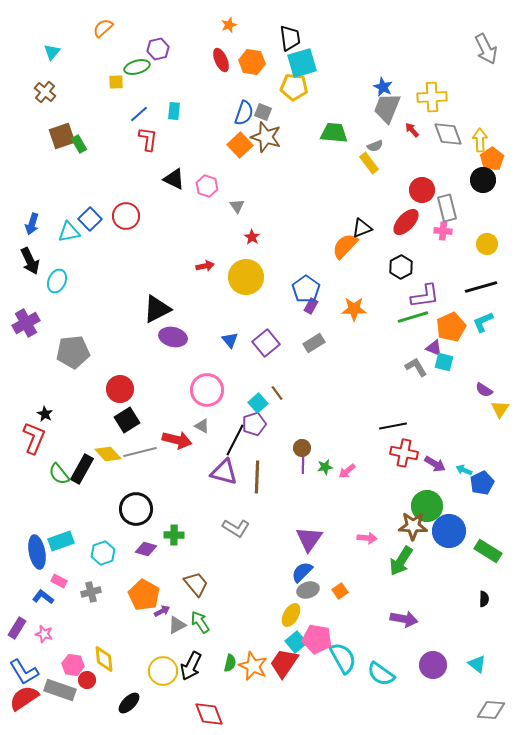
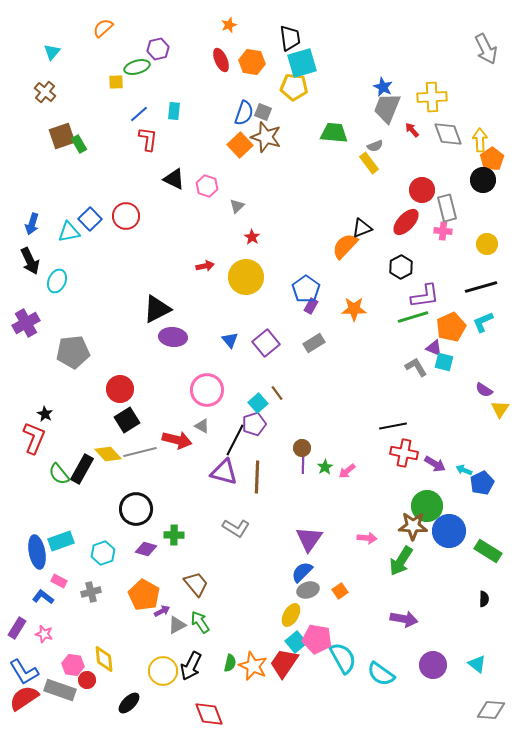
gray triangle at (237, 206): rotated 21 degrees clockwise
purple ellipse at (173, 337): rotated 8 degrees counterclockwise
green star at (325, 467): rotated 21 degrees counterclockwise
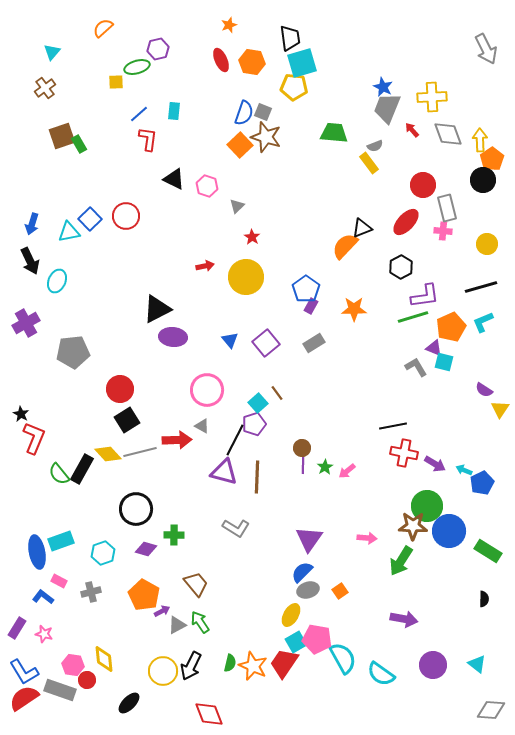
brown cross at (45, 92): moved 4 px up; rotated 15 degrees clockwise
red circle at (422, 190): moved 1 px right, 5 px up
black star at (45, 414): moved 24 px left
red arrow at (177, 440): rotated 16 degrees counterclockwise
cyan square at (296, 642): rotated 10 degrees clockwise
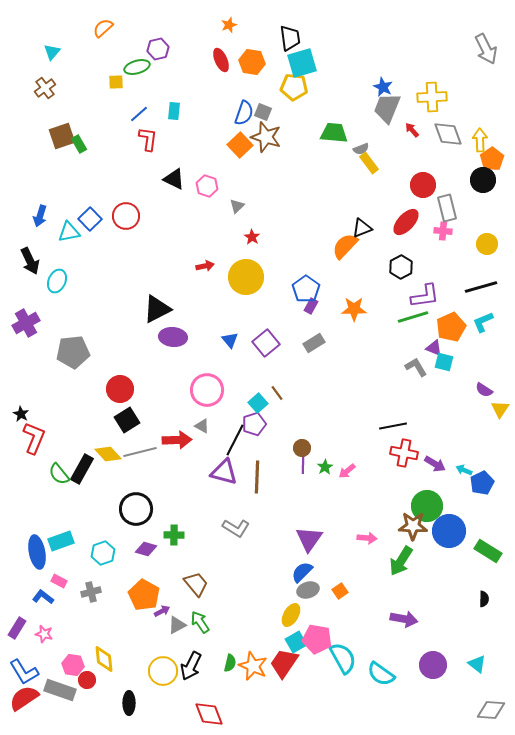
gray semicircle at (375, 146): moved 14 px left, 3 px down
blue arrow at (32, 224): moved 8 px right, 8 px up
black ellipse at (129, 703): rotated 45 degrees counterclockwise
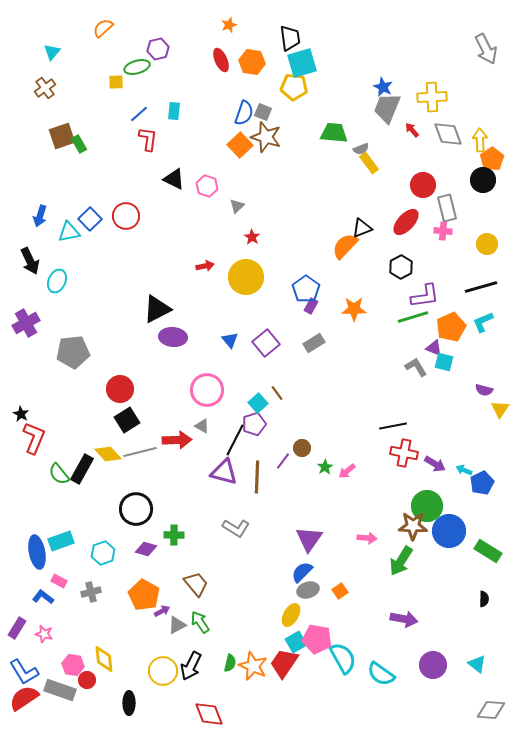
purple semicircle at (484, 390): rotated 18 degrees counterclockwise
purple line at (303, 465): moved 20 px left, 4 px up; rotated 36 degrees clockwise
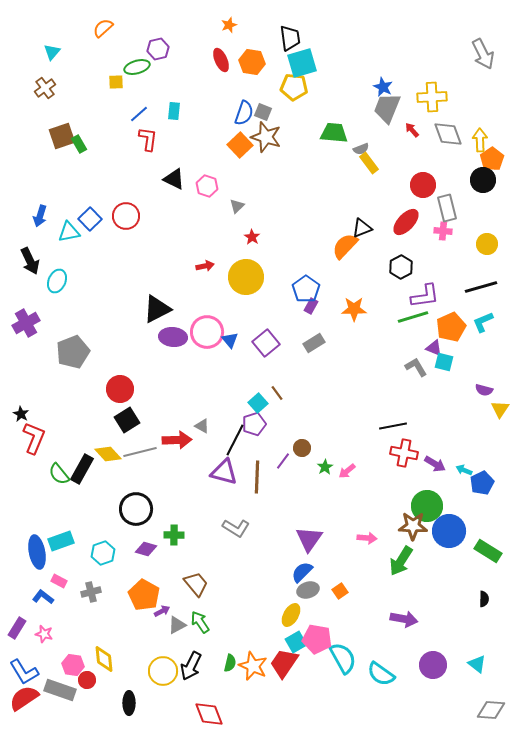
gray arrow at (486, 49): moved 3 px left, 5 px down
gray pentagon at (73, 352): rotated 16 degrees counterclockwise
pink circle at (207, 390): moved 58 px up
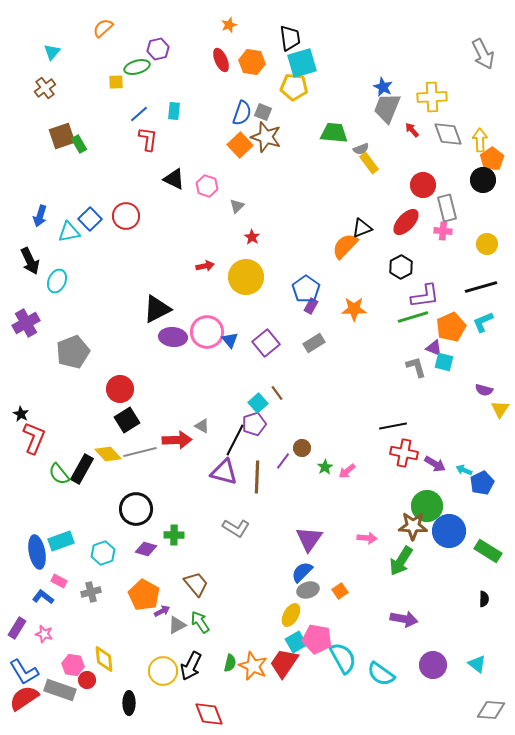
blue semicircle at (244, 113): moved 2 px left
gray L-shape at (416, 367): rotated 15 degrees clockwise
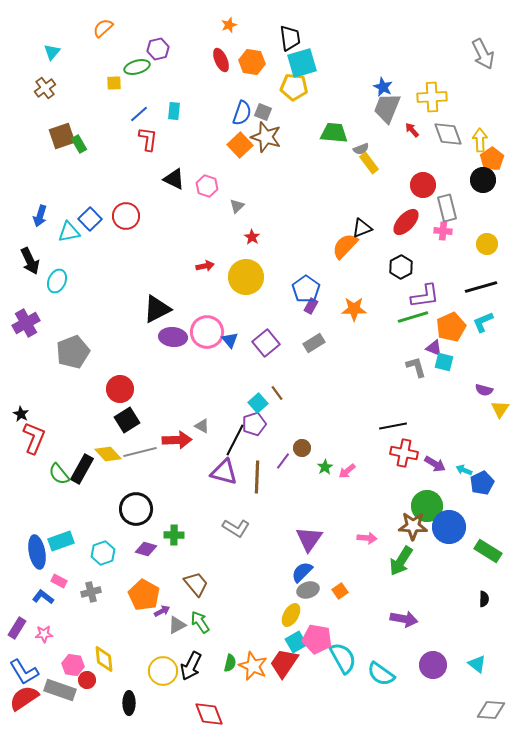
yellow square at (116, 82): moved 2 px left, 1 px down
blue circle at (449, 531): moved 4 px up
pink star at (44, 634): rotated 18 degrees counterclockwise
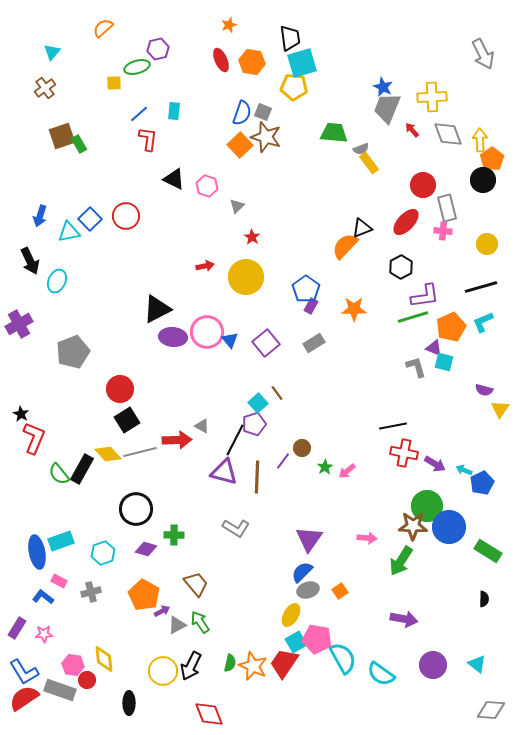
purple cross at (26, 323): moved 7 px left, 1 px down
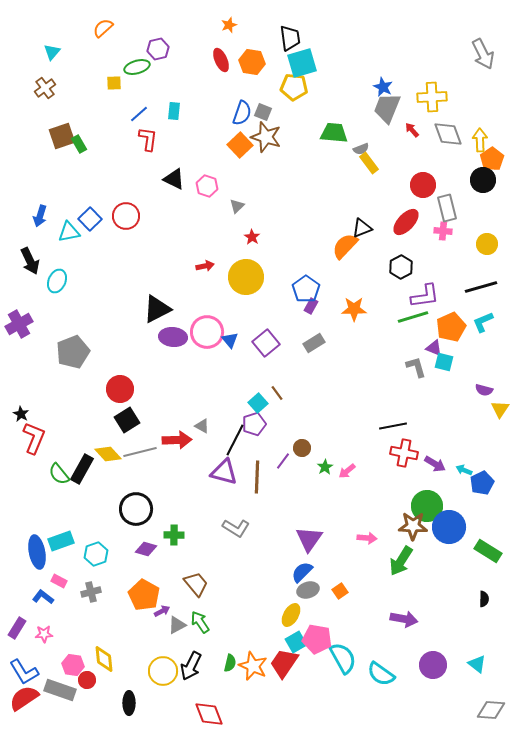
cyan hexagon at (103, 553): moved 7 px left, 1 px down
